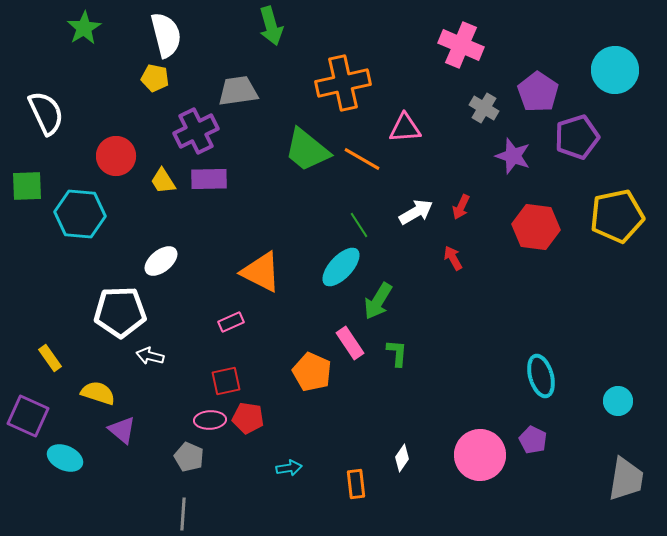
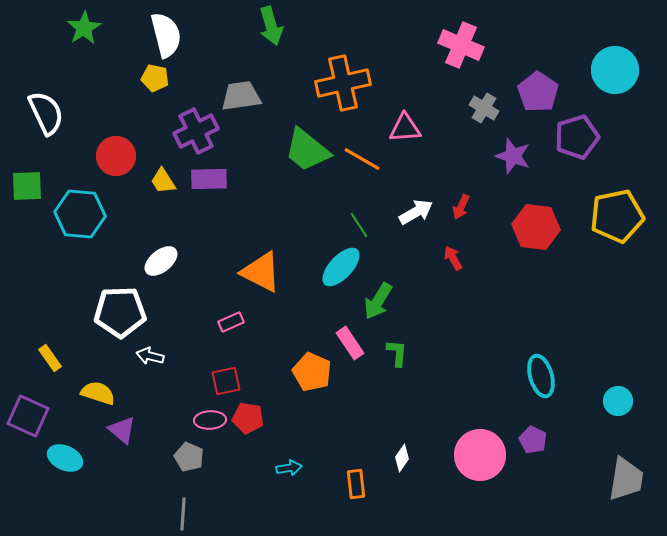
gray trapezoid at (238, 91): moved 3 px right, 5 px down
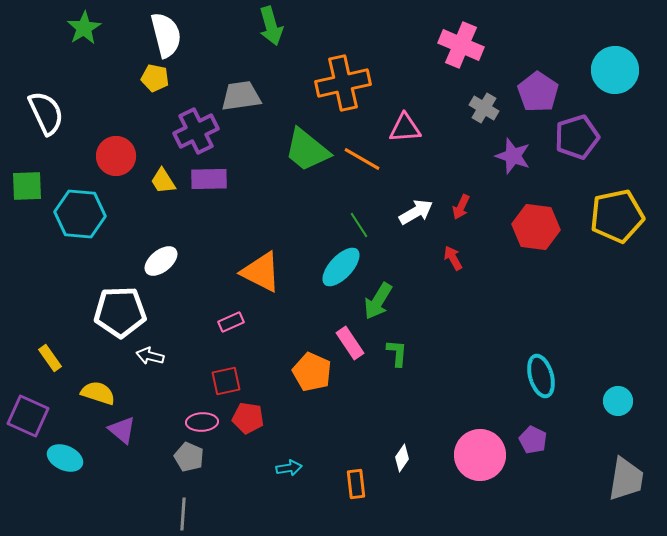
pink ellipse at (210, 420): moved 8 px left, 2 px down
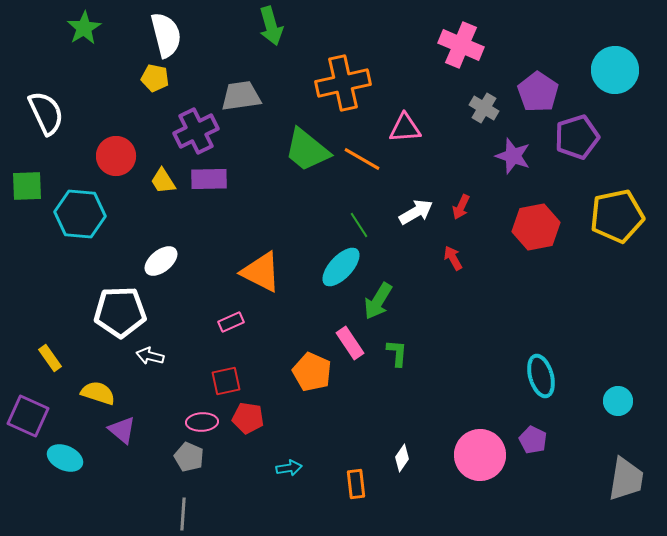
red hexagon at (536, 227): rotated 18 degrees counterclockwise
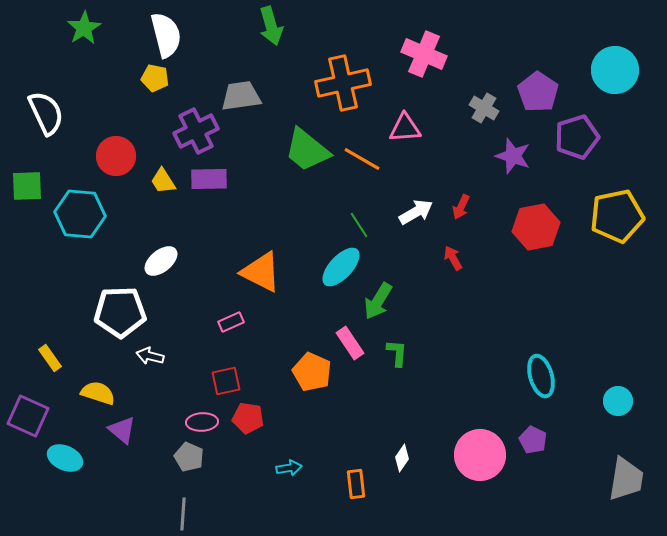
pink cross at (461, 45): moved 37 px left, 9 px down
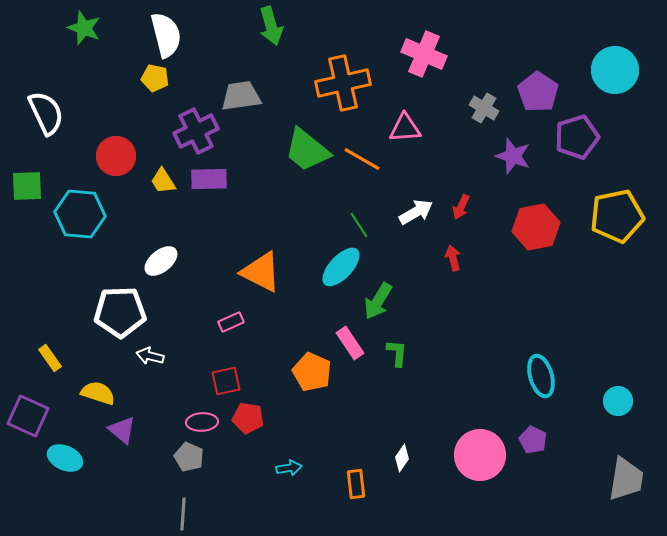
green star at (84, 28): rotated 20 degrees counterclockwise
red arrow at (453, 258): rotated 15 degrees clockwise
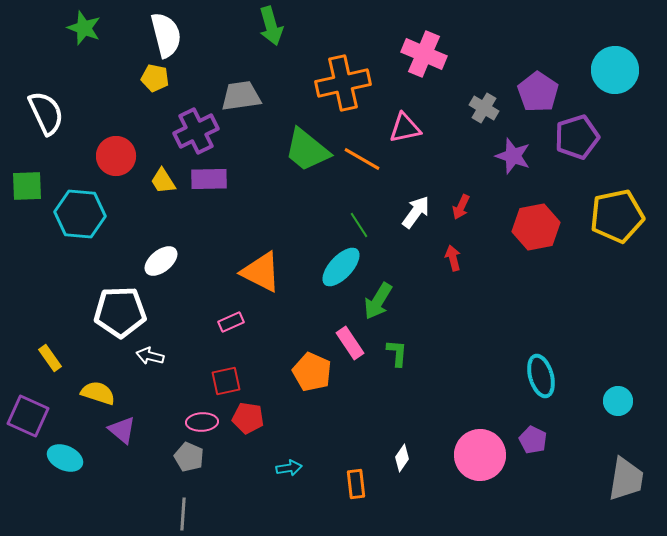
pink triangle at (405, 128): rotated 8 degrees counterclockwise
white arrow at (416, 212): rotated 24 degrees counterclockwise
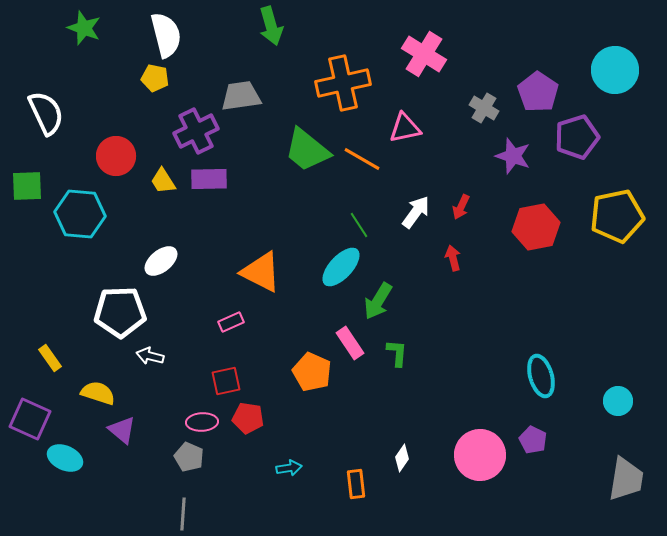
pink cross at (424, 54): rotated 9 degrees clockwise
purple square at (28, 416): moved 2 px right, 3 px down
